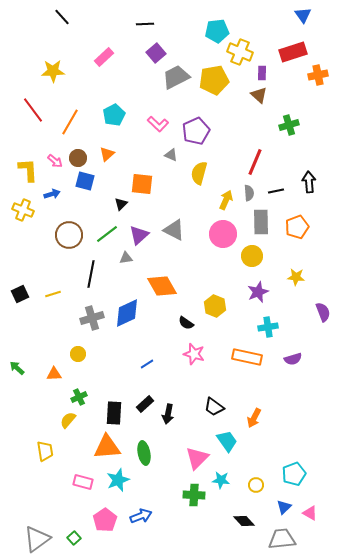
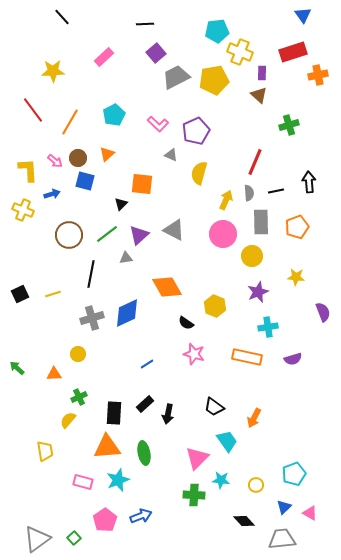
orange diamond at (162, 286): moved 5 px right, 1 px down
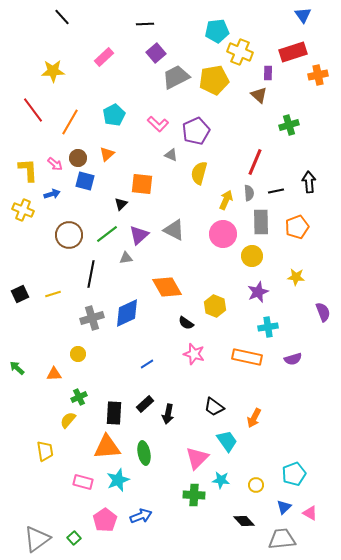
purple rectangle at (262, 73): moved 6 px right
pink arrow at (55, 161): moved 3 px down
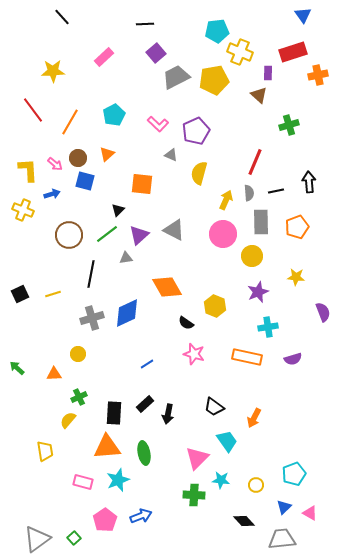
black triangle at (121, 204): moved 3 px left, 6 px down
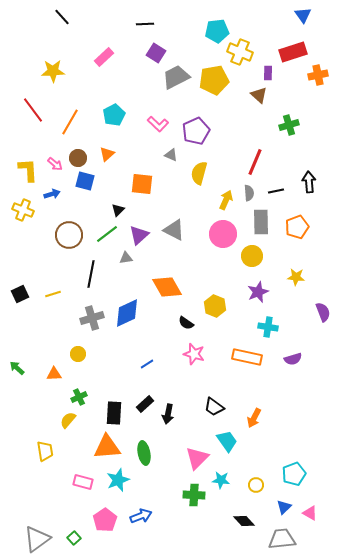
purple square at (156, 53): rotated 18 degrees counterclockwise
cyan cross at (268, 327): rotated 18 degrees clockwise
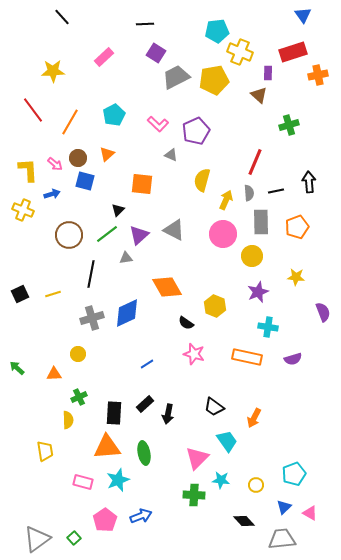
yellow semicircle at (199, 173): moved 3 px right, 7 px down
yellow semicircle at (68, 420): rotated 138 degrees clockwise
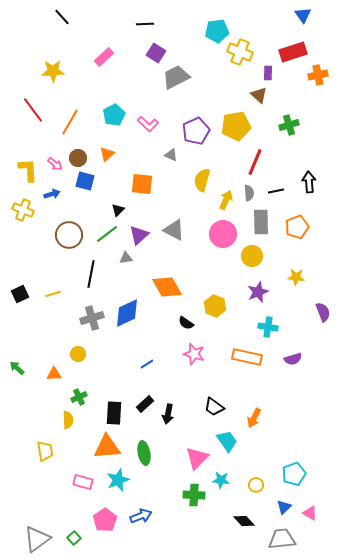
yellow pentagon at (214, 80): moved 22 px right, 46 px down
pink L-shape at (158, 124): moved 10 px left
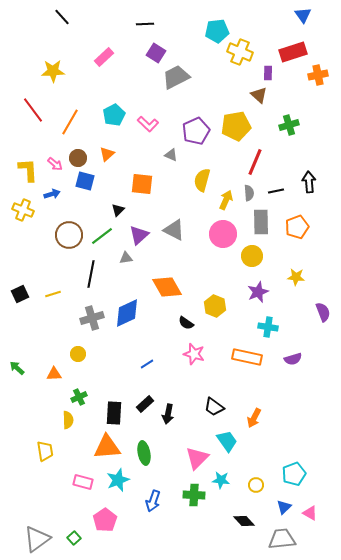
green line at (107, 234): moved 5 px left, 2 px down
blue arrow at (141, 516): moved 12 px right, 15 px up; rotated 130 degrees clockwise
